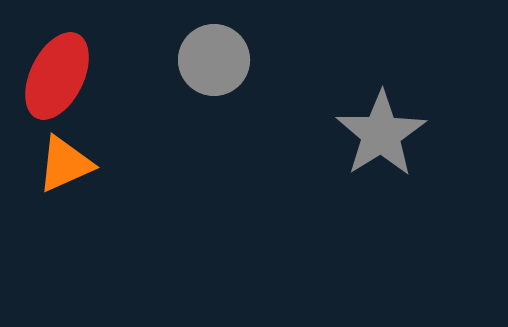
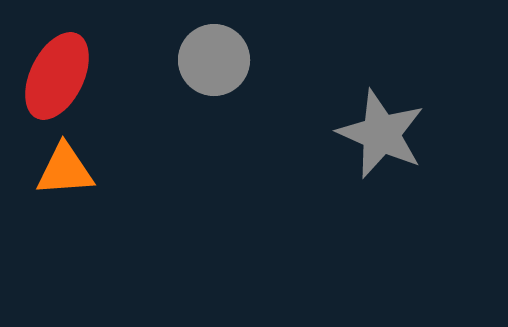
gray star: rotated 16 degrees counterclockwise
orange triangle: moved 6 px down; rotated 20 degrees clockwise
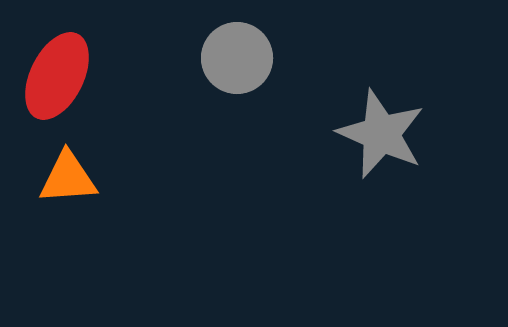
gray circle: moved 23 px right, 2 px up
orange triangle: moved 3 px right, 8 px down
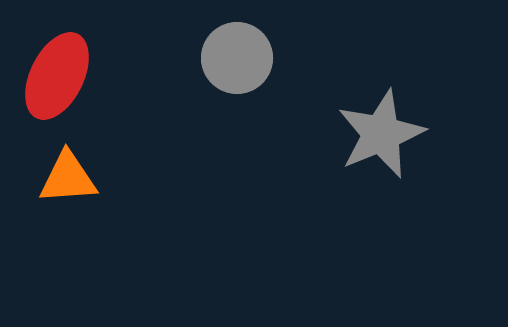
gray star: rotated 26 degrees clockwise
